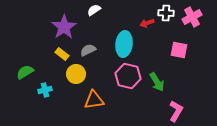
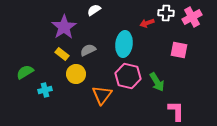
orange triangle: moved 8 px right, 5 px up; rotated 45 degrees counterclockwise
pink L-shape: rotated 30 degrees counterclockwise
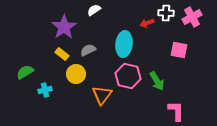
green arrow: moved 1 px up
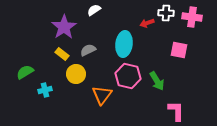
pink cross: rotated 36 degrees clockwise
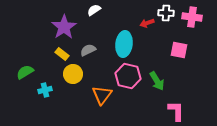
yellow circle: moved 3 px left
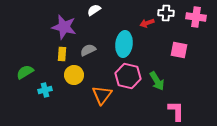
pink cross: moved 4 px right
purple star: rotated 25 degrees counterclockwise
yellow rectangle: rotated 56 degrees clockwise
yellow circle: moved 1 px right, 1 px down
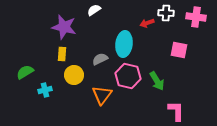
gray semicircle: moved 12 px right, 9 px down
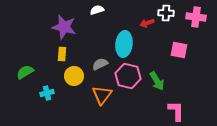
white semicircle: moved 3 px right; rotated 16 degrees clockwise
gray semicircle: moved 5 px down
yellow circle: moved 1 px down
cyan cross: moved 2 px right, 3 px down
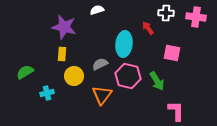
red arrow: moved 1 px right, 5 px down; rotated 72 degrees clockwise
pink square: moved 7 px left, 3 px down
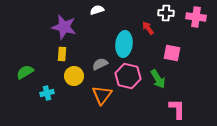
green arrow: moved 1 px right, 2 px up
pink L-shape: moved 1 px right, 2 px up
